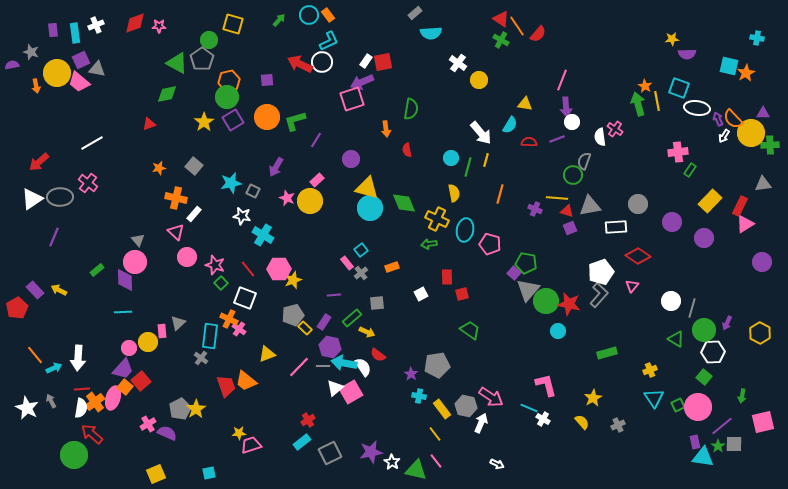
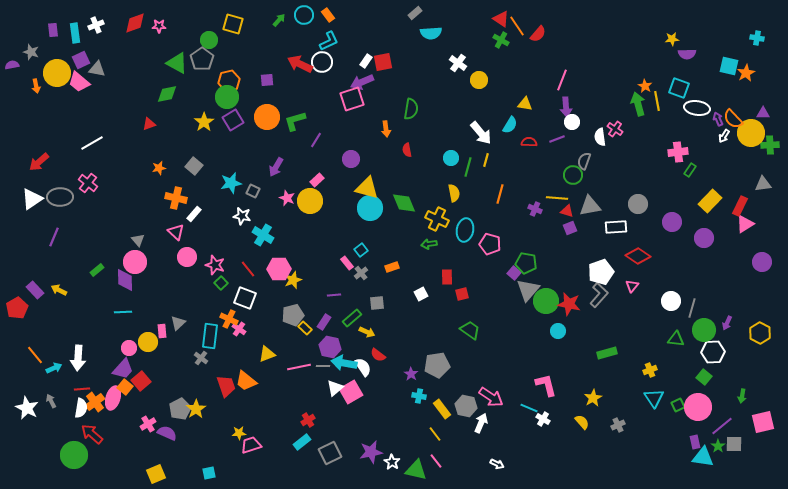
cyan circle at (309, 15): moved 5 px left
green triangle at (676, 339): rotated 24 degrees counterclockwise
pink line at (299, 367): rotated 35 degrees clockwise
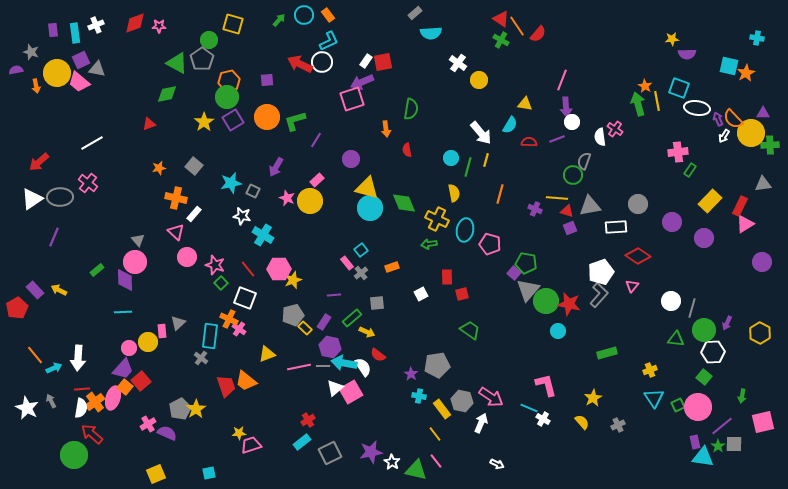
purple semicircle at (12, 65): moved 4 px right, 5 px down
gray hexagon at (466, 406): moved 4 px left, 5 px up
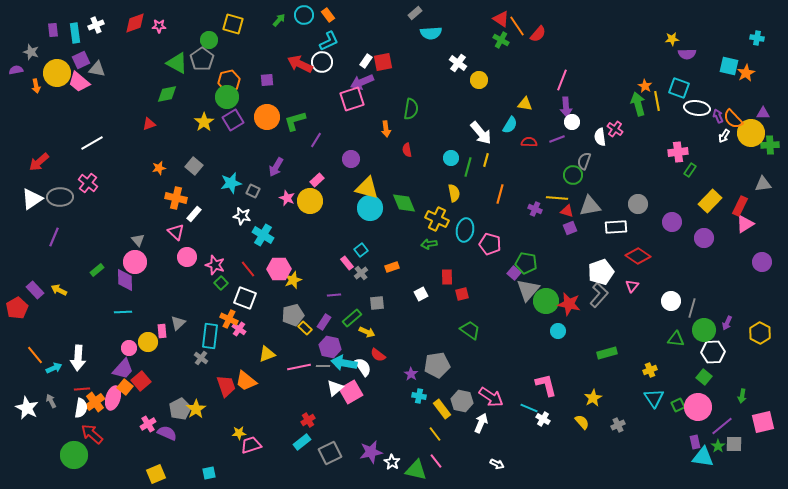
purple arrow at (718, 119): moved 3 px up
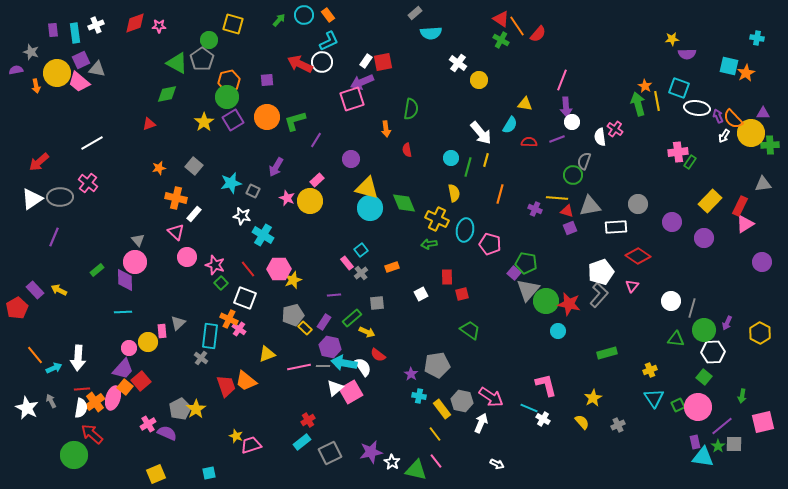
green rectangle at (690, 170): moved 8 px up
yellow star at (239, 433): moved 3 px left, 3 px down; rotated 24 degrees clockwise
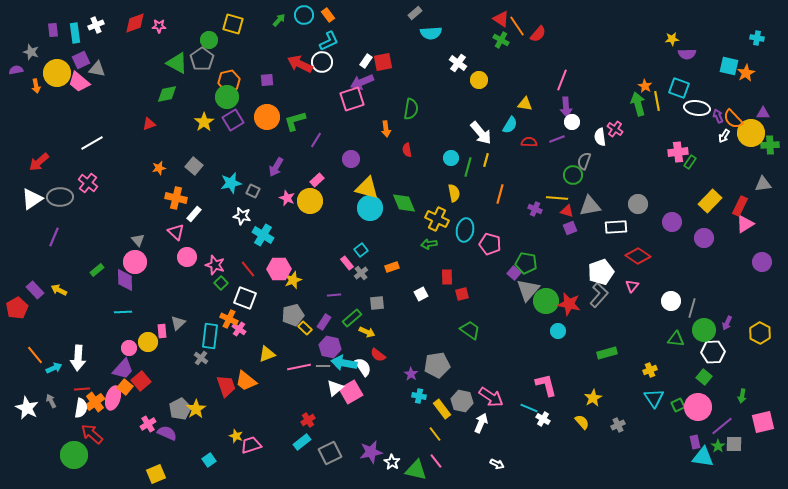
cyan square at (209, 473): moved 13 px up; rotated 24 degrees counterclockwise
